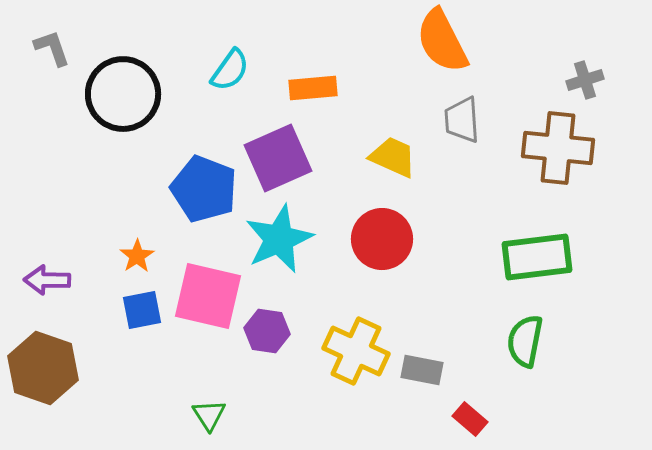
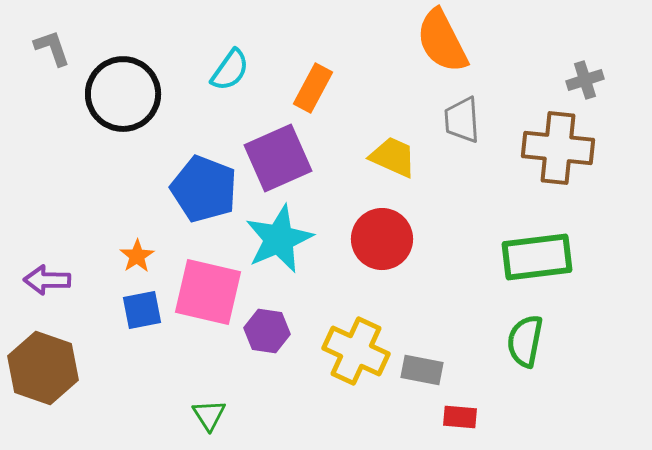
orange rectangle: rotated 57 degrees counterclockwise
pink square: moved 4 px up
red rectangle: moved 10 px left, 2 px up; rotated 36 degrees counterclockwise
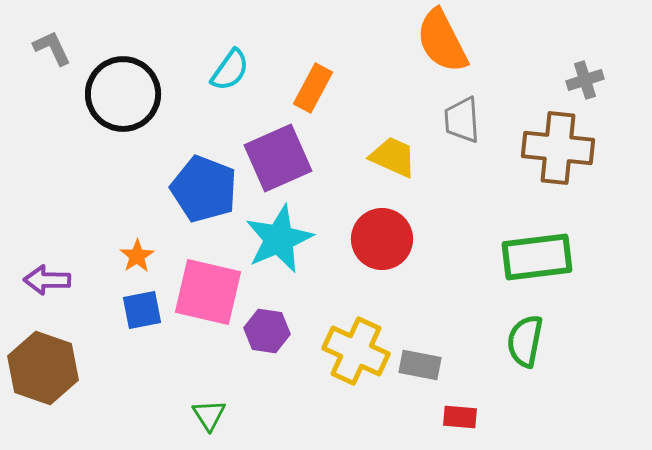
gray L-shape: rotated 6 degrees counterclockwise
gray rectangle: moved 2 px left, 5 px up
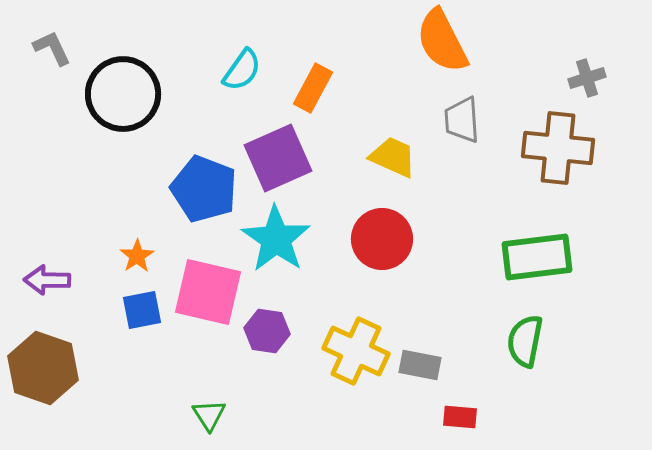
cyan semicircle: moved 12 px right
gray cross: moved 2 px right, 2 px up
cyan star: moved 3 px left; rotated 14 degrees counterclockwise
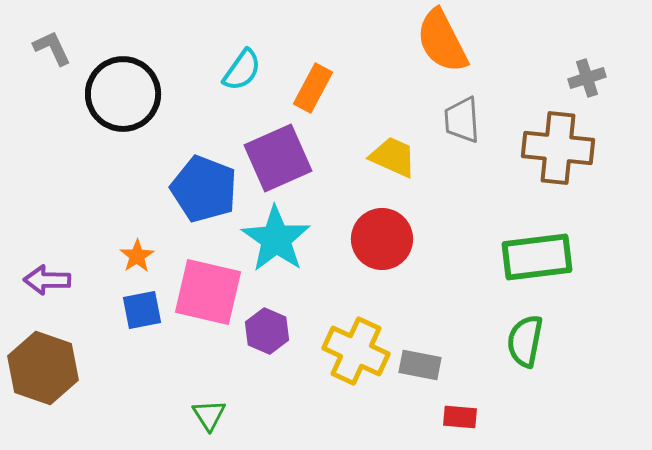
purple hexagon: rotated 15 degrees clockwise
